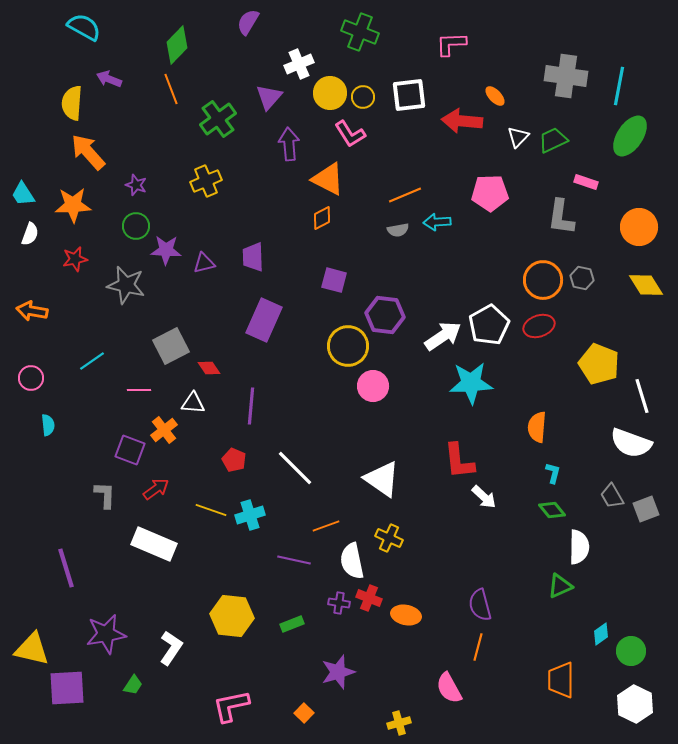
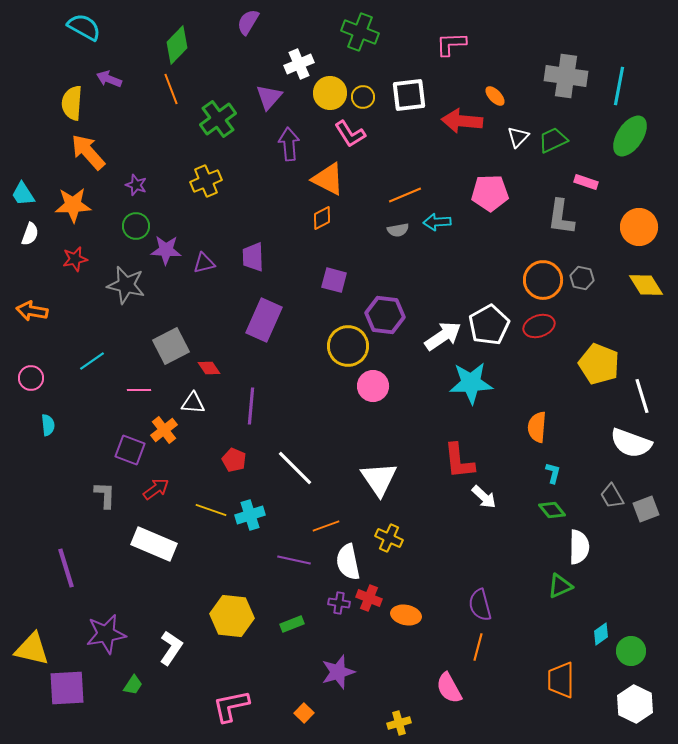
white triangle at (382, 479): moved 3 px left; rotated 21 degrees clockwise
white semicircle at (352, 561): moved 4 px left, 1 px down
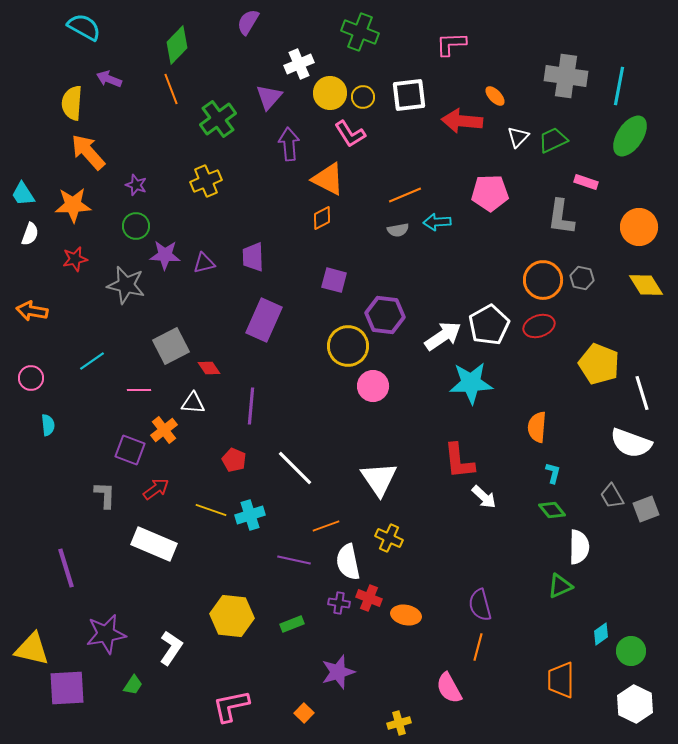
purple star at (166, 250): moved 1 px left, 5 px down
white line at (642, 396): moved 3 px up
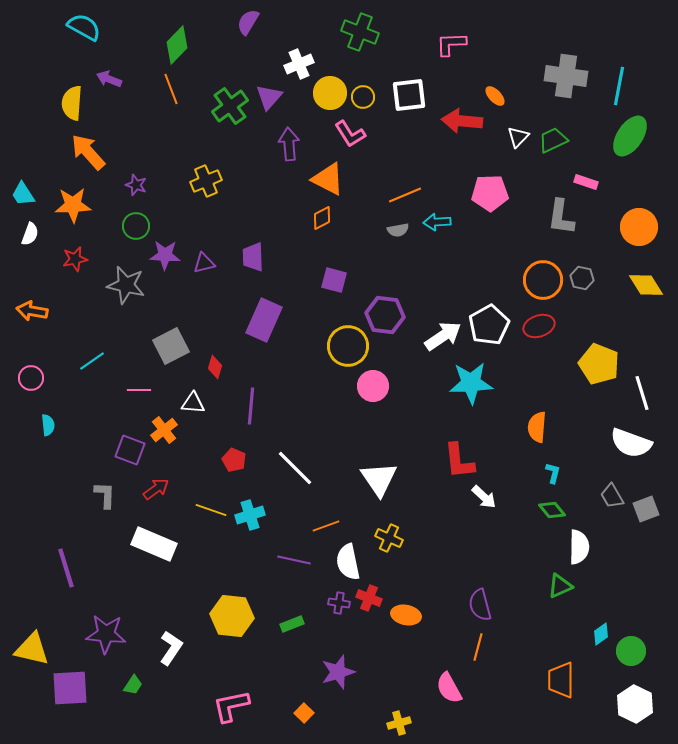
green cross at (218, 119): moved 12 px right, 13 px up
red diamond at (209, 368): moved 6 px right, 1 px up; rotated 50 degrees clockwise
purple star at (106, 634): rotated 15 degrees clockwise
purple square at (67, 688): moved 3 px right
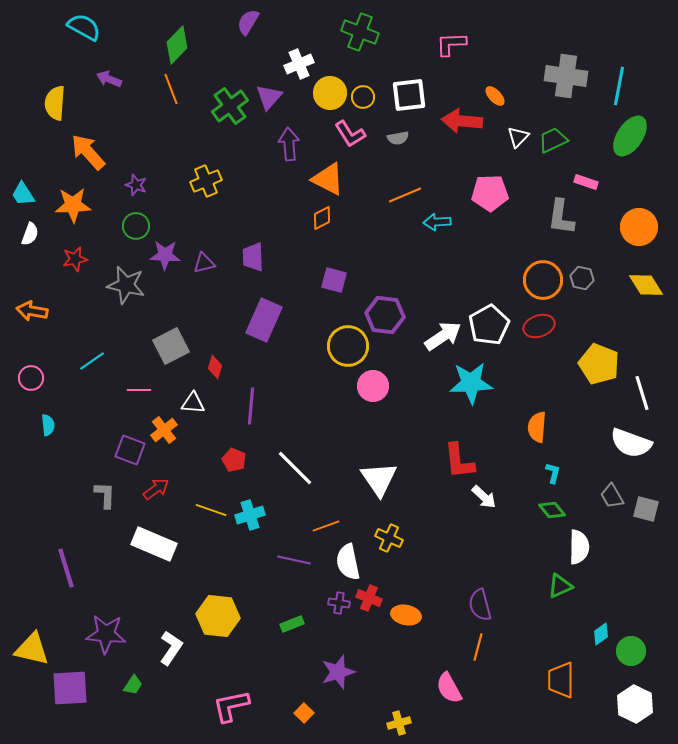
yellow semicircle at (72, 103): moved 17 px left
gray semicircle at (398, 230): moved 92 px up
gray square at (646, 509): rotated 36 degrees clockwise
yellow hexagon at (232, 616): moved 14 px left
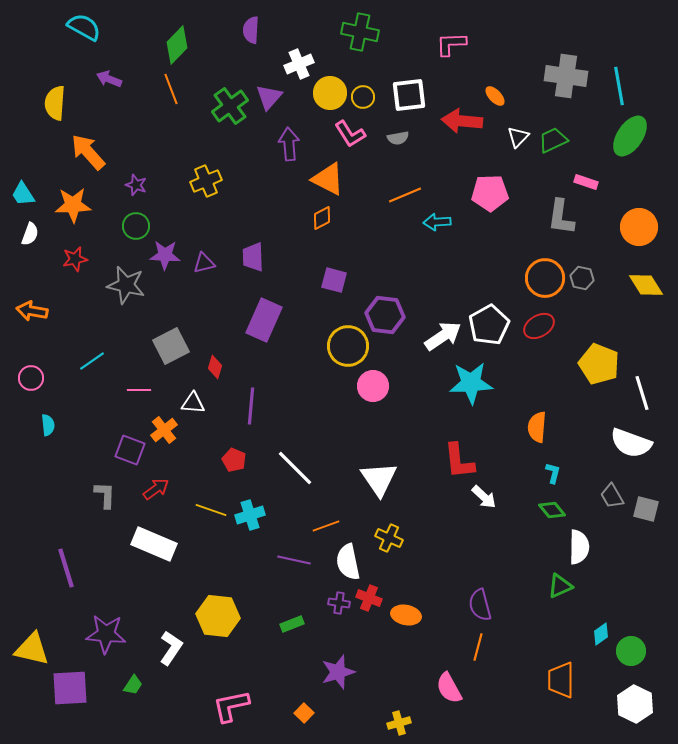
purple semicircle at (248, 22): moved 3 px right, 8 px down; rotated 28 degrees counterclockwise
green cross at (360, 32): rotated 9 degrees counterclockwise
cyan line at (619, 86): rotated 21 degrees counterclockwise
orange circle at (543, 280): moved 2 px right, 2 px up
red ellipse at (539, 326): rotated 12 degrees counterclockwise
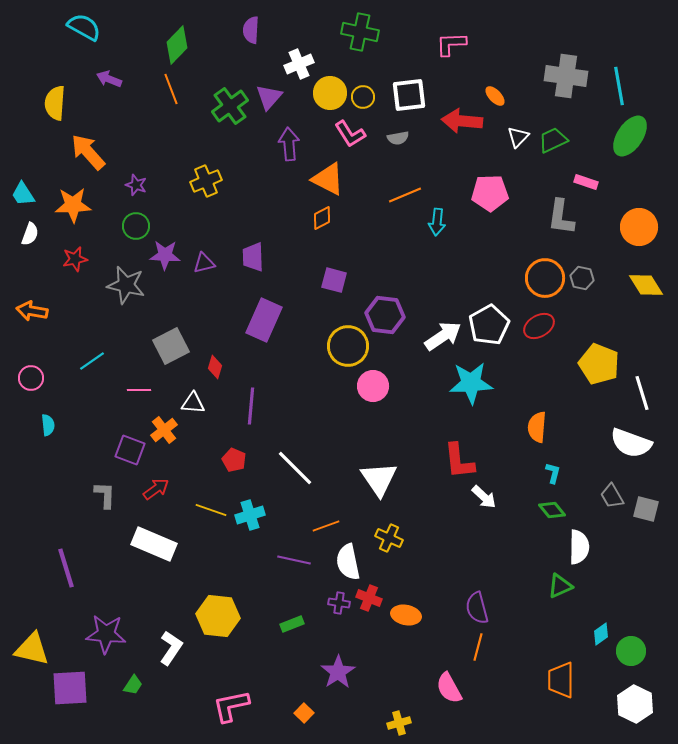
cyan arrow at (437, 222): rotated 80 degrees counterclockwise
purple semicircle at (480, 605): moved 3 px left, 3 px down
purple star at (338, 672): rotated 16 degrees counterclockwise
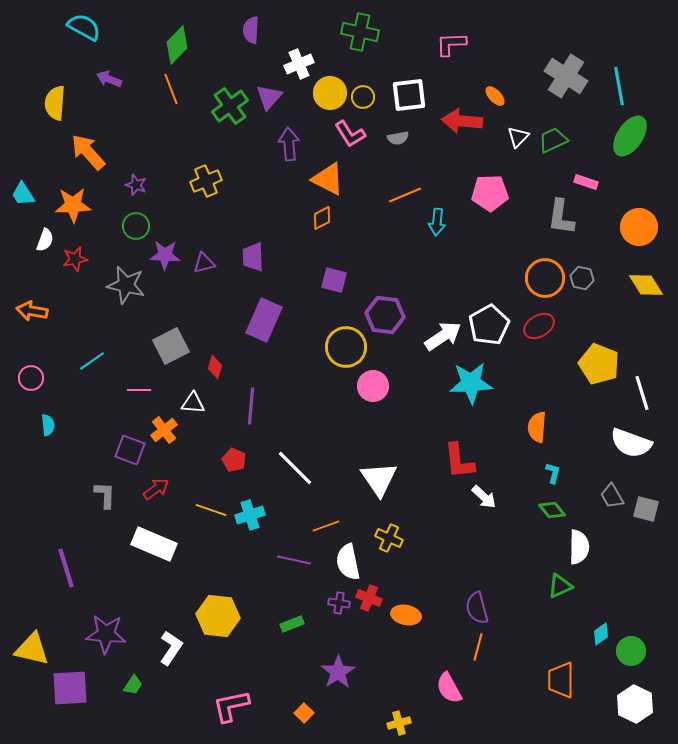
gray cross at (566, 76): rotated 24 degrees clockwise
white semicircle at (30, 234): moved 15 px right, 6 px down
yellow circle at (348, 346): moved 2 px left, 1 px down
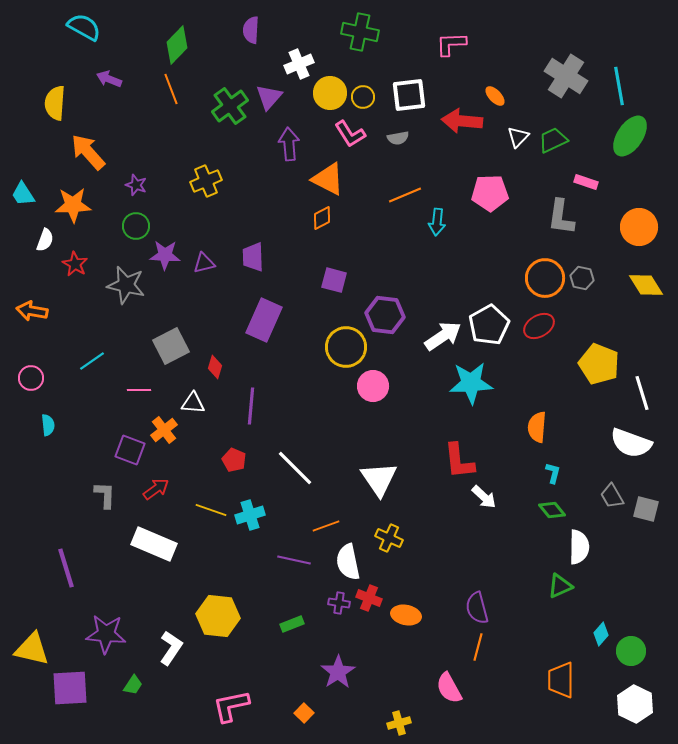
red star at (75, 259): moved 5 px down; rotated 30 degrees counterclockwise
cyan diamond at (601, 634): rotated 15 degrees counterclockwise
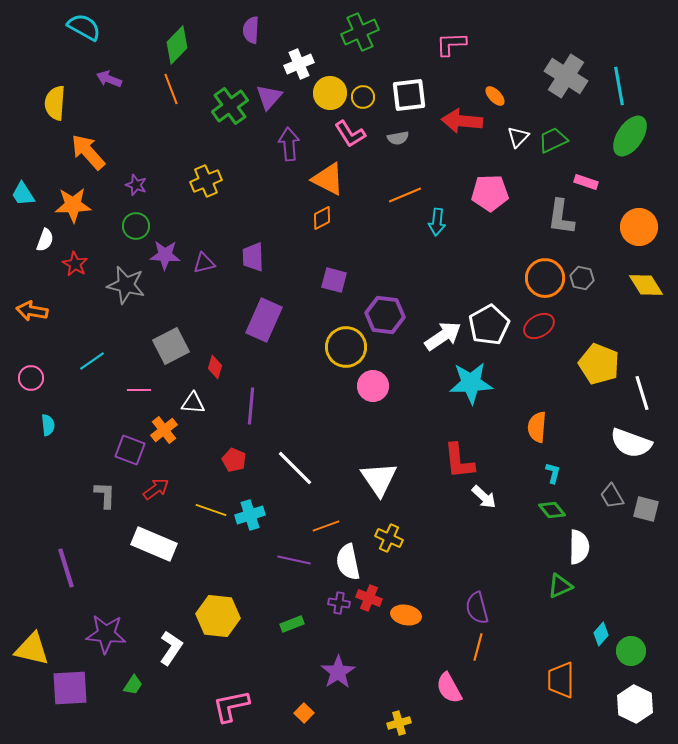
green cross at (360, 32): rotated 36 degrees counterclockwise
